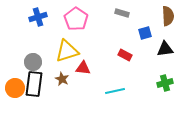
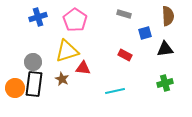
gray rectangle: moved 2 px right, 1 px down
pink pentagon: moved 1 px left, 1 px down
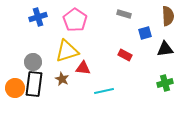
cyan line: moved 11 px left
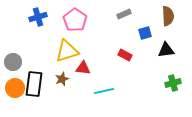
gray rectangle: rotated 40 degrees counterclockwise
black triangle: moved 1 px right, 1 px down
gray circle: moved 20 px left
brown star: rotated 24 degrees clockwise
green cross: moved 8 px right
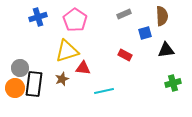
brown semicircle: moved 6 px left
gray circle: moved 7 px right, 6 px down
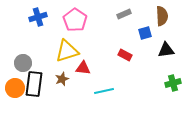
gray circle: moved 3 px right, 5 px up
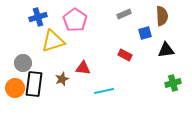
yellow triangle: moved 14 px left, 10 px up
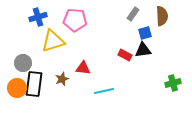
gray rectangle: moved 9 px right; rotated 32 degrees counterclockwise
pink pentagon: rotated 30 degrees counterclockwise
black triangle: moved 23 px left
orange circle: moved 2 px right
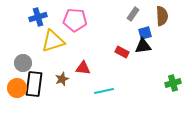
black triangle: moved 4 px up
red rectangle: moved 3 px left, 3 px up
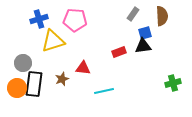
blue cross: moved 1 px right, 2 px down
red rectangle: moved 3 px left; rotated 48 degrees counterclockwise
